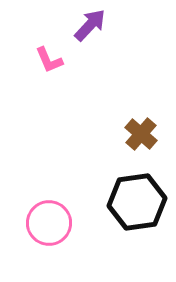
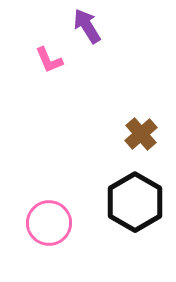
purple arrow: moved 3 px left, 1 px down; rotated 75 degrees counterclockwise
brown cross: rotated 8 degrees clockwise
black hexagon: moved 2 px left; rotated 22 degrees counterclockwise
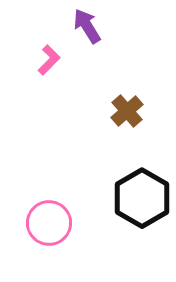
pink L-shape: rotated 112 degrees counterclockwise
brown cross: moved 14 px left, 23 px up
black hexagon: moved 7 px right, 4 px up
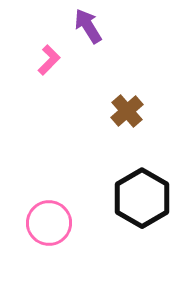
purple arrow: moved 1 px right
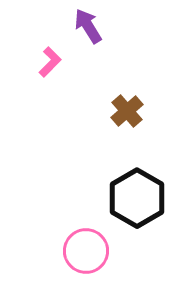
pink L-shape: moved 1 px right, 2 px down
black hexagon: moved 5 px left
pink circle: moved 37 px right, 28 px down
